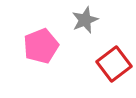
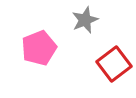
pink pentagon: moved 2 px left, 2 px down
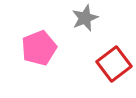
gray star: moved 2 px up
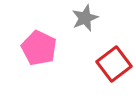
pink pentagon: rotated 24 degrees counterclockwise
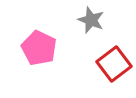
gray star: moved 6 px right, 2 px down; rotated 28 degrees counterclockwise
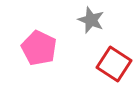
red square: rotated 20 degrees counterclockwise
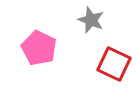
red square: rotated 8 degrees counterclockwise
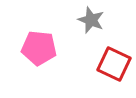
pink pentagon: rotated 20 degrees counterclockwise
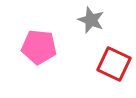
pink pentagon: moved 1 px up
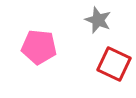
gray star: moved 7 px right
